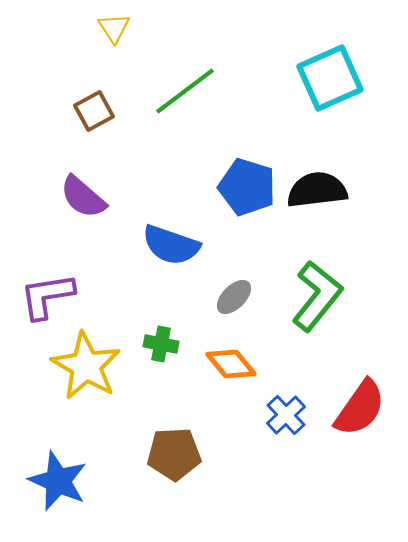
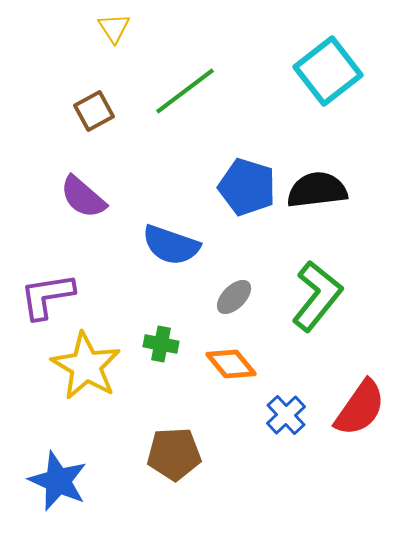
cyan square: moved 2 px left, 7 px up; rotated 14 degrees counterclockwise
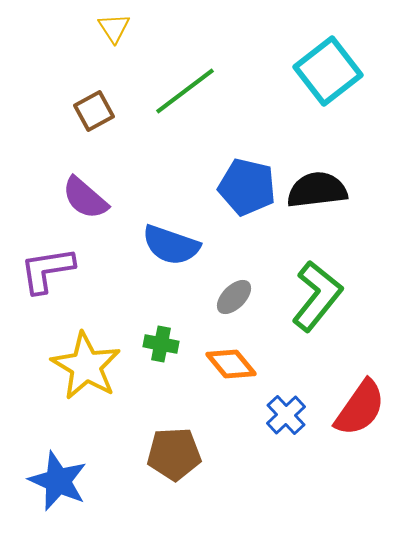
blue pentagon: rotated 4 degrees counterclockwise
purple semicircle: moved 2 px right, 1 px down
purple L-shape: moved 26 px up
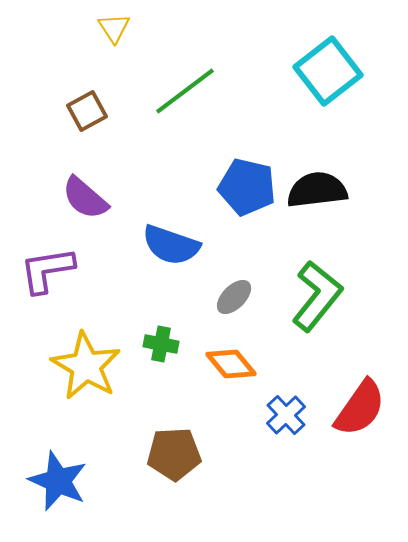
brown square: moved 7 px left
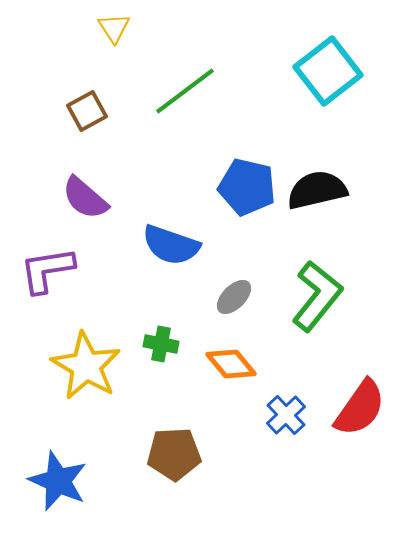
black semicircle: rotated 6 degrees counterclockwise
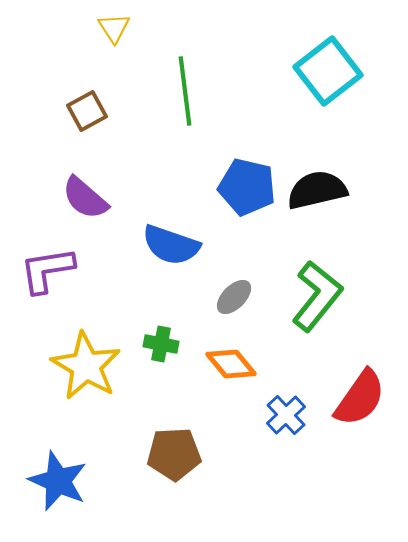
green line: rotated 60 degrees counterclockwise
red semicircle: moved 10 px up
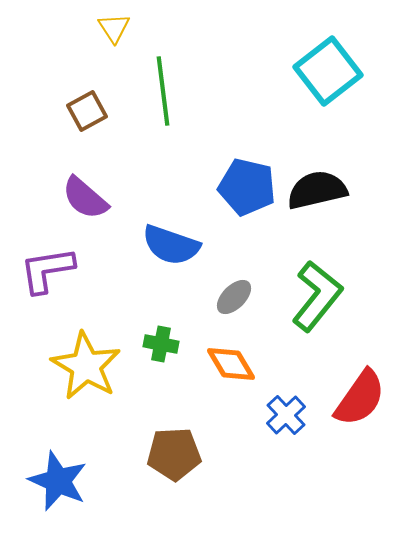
green line: moved 22 px left
orange diamond: rotated 9 degrees clockwise
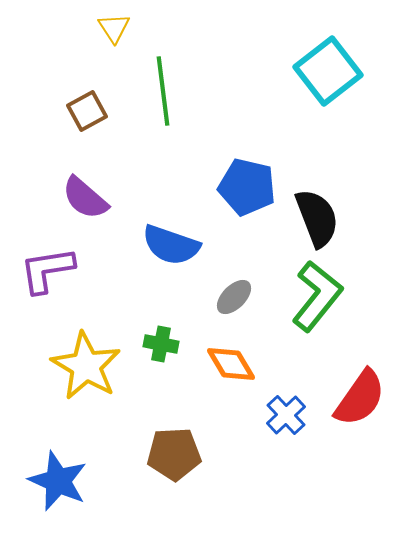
black semicircle: moved 28 px down; rotated 82 degrees clockwise
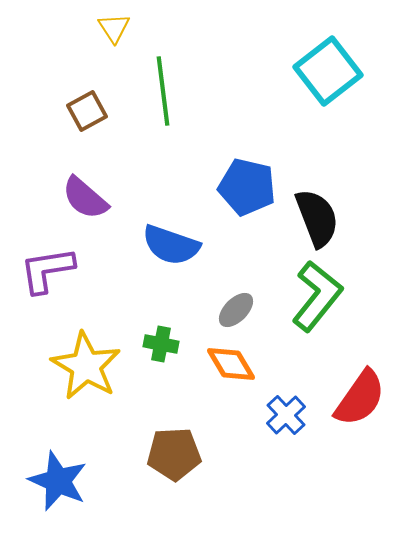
gray ellipse: moved 2 px right, 13 px down
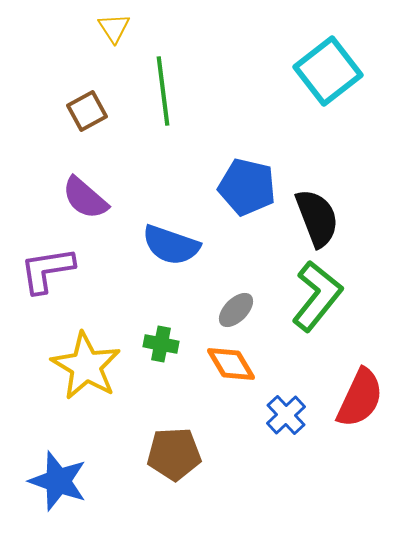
red semicircle: rotated 10 degrees counterclockwise
blue star: rotated 4 degrees counterclockwise
